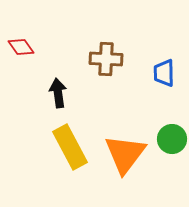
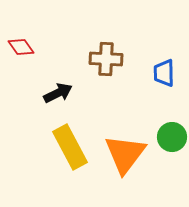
black arrow: rotated 72 degrees clockwise
green circle: moved 2 px up
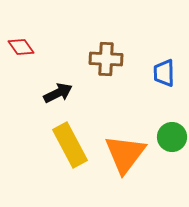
yellow rectangle: moved 2 px up
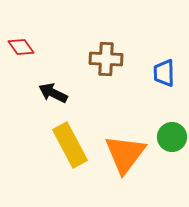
black arrow: moved 5 px left; rotated 128 degrees counterclockwise
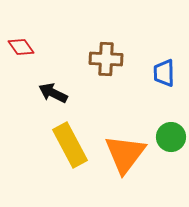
green circle: moved 1 px left
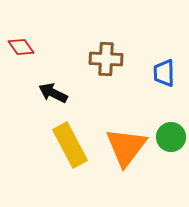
orange triangle: moved 1 px right, 7 px up
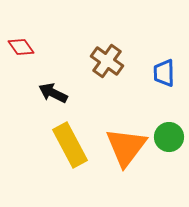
brown cross: moved 1 px right, 2 px down; rotated 32 degrees clockwise
green circle: moved 2 px left
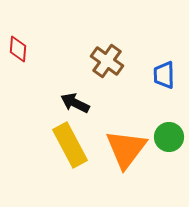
red diamond: moved 3 px left, 2 px down; rotated 40 degrees clockwise
blue trapezoid: moved 2 px down
black arrow: moved 22 px right, 10 px down
orange triangle: moved 2 px down
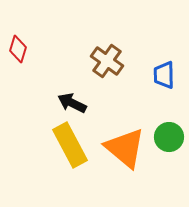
red diamond: rotated 12 degrees clockwise
black arrow: moved 3 px left
orange triangle: moved 1 px left, 1 px up; rotated 27 degrees counterclockwise
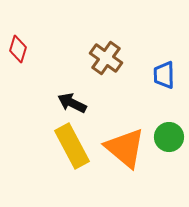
brown cross: moved 1 px left, 3 px up
yellow rectangle: moved 2 px right, 1 px down
